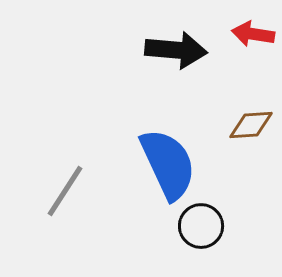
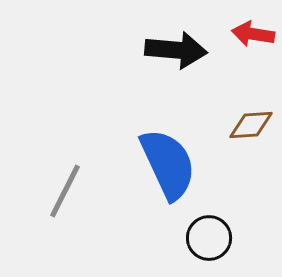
gray line: rotated 6 degrees counterclockwise
black circle: moved 8 px right, 12 px down
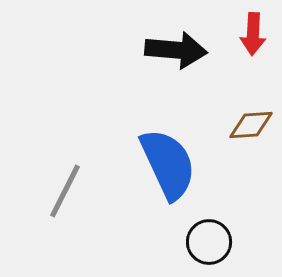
red arrow: rotated 96 degrees counterclockwise
black circle: moved 4 px down
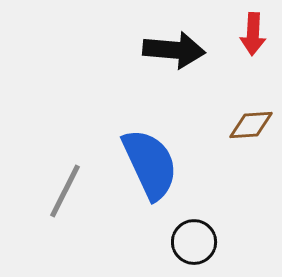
black arrow: moved 2 px left
blue semicircle: moved 18 px left
black circle: moved 15 px left
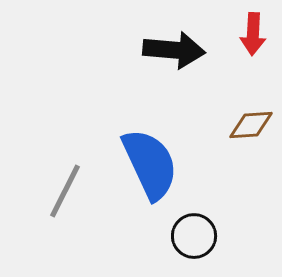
black circle: moved 6 px up
